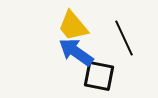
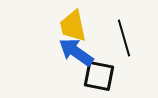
yellow trapezoid: rotated 28 degrees clockwise
black line: rotated 9 degrees clockwise
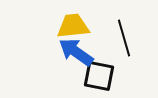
yellow trapezoid: rotated 96 degrees clockwise
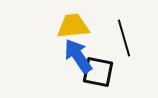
blue arrow: moved 2 px right, 4 px down; rotated 21 degrees clockwise
black square: moved 1 px left, 4 px up
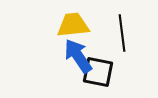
yellow trapezoid: moved 1 px up
black line: moved 2 px left, 5 px up; rotated 9 degrees clockwise
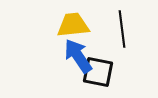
black line: moved 4 px up
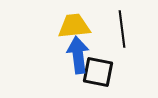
yellow trapezoid: moved 1 px right, 1 px down
blue arrow: moved 1 px up; rotated 27 degrees clockwise
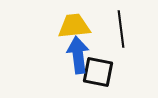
black line: moved 1 px left
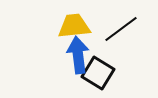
black line: rotated 60 degrees clockwise
black square: moved 1 px down; rotated 20 degrees clockwise
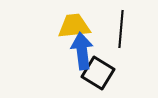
black line: rotated 48 degrees counterclockwise
blue arrow: moved 4 px right, 4 px up
